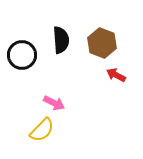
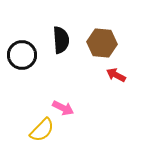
brown hexagon: rotated 16 degrees counterclockwise
pink arrow: moved 9 px right, 5 px down
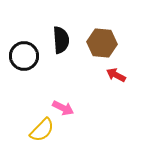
black circle: moved 2 px right, 1 px down
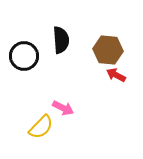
brown hexagon: moved 6 px right, 7 px down
yellow semicircle: moved 1 px left, 3 px up
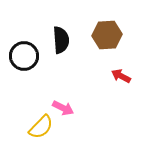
brown hexagon: moved 1 px left, 15 px up; rotated 8 degrees counterclockwise
red arrow: moved 5 px right, 1 px down
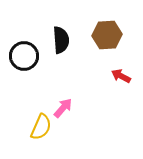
pink arrow: rotated 75 degrees counterclockwise
yellow semicircle: rotated 20 degrees counterclockwise
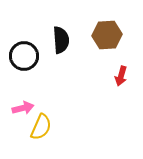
red arrow: rotated 102 degrees counterclockwise
pink arrow: moved 40 px left; rotated 35 degrees clockwise
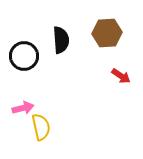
brown hexagon: moved 2 px up
red arrow: rotated 72 degrees counterclockwise
yellow semicircle: rotated 36 degrees counterclockwise
